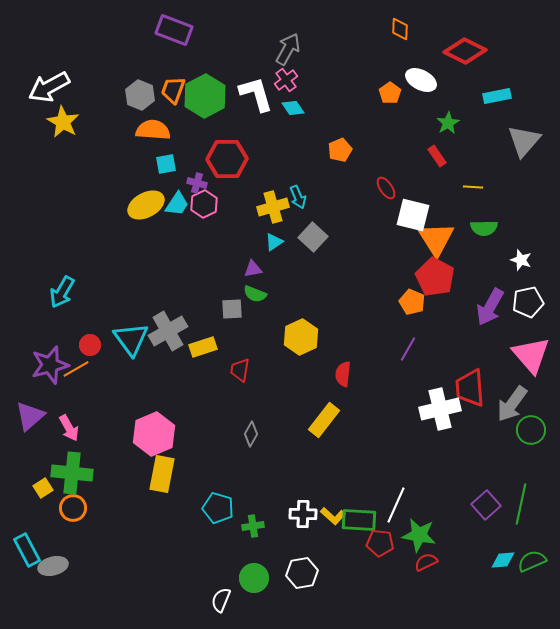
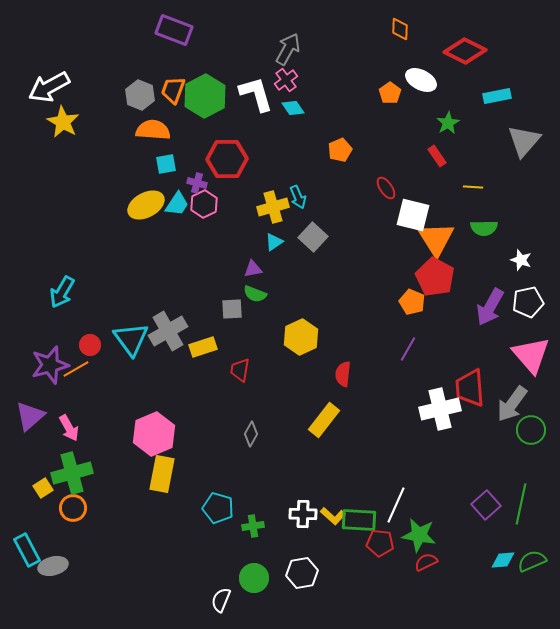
green cross at (72, 473): rotated 21 degrees counterclockwise
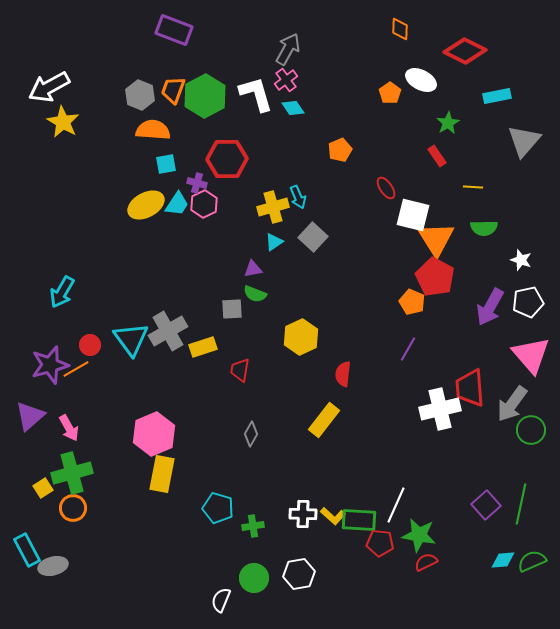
white hexagon at (302, 573): moved 3 px left, 1 px down
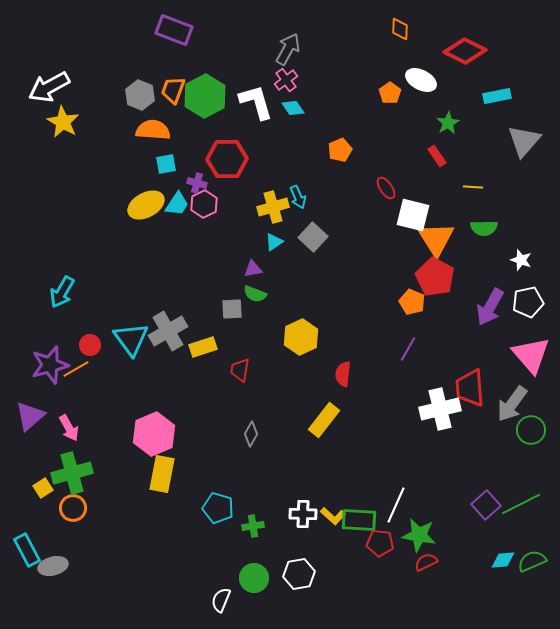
white L-shape at (256, 94): moved 8 px down
green line at (521, 504): rotated 51 degrees clockwise
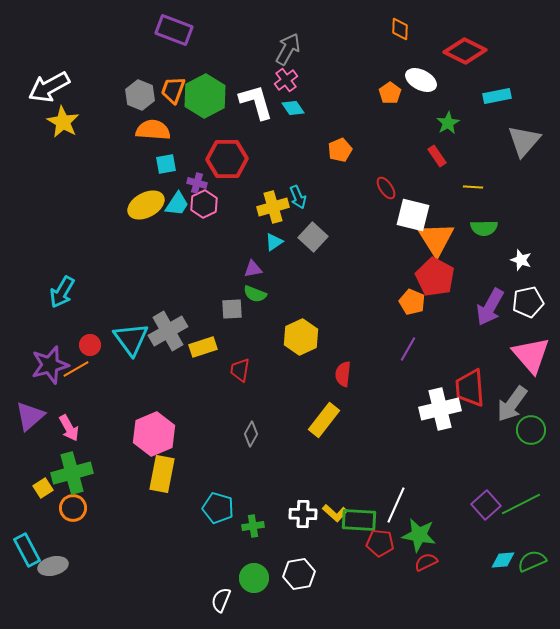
yellow L-shape at (333, 516): moved 2 px right, 3 px up
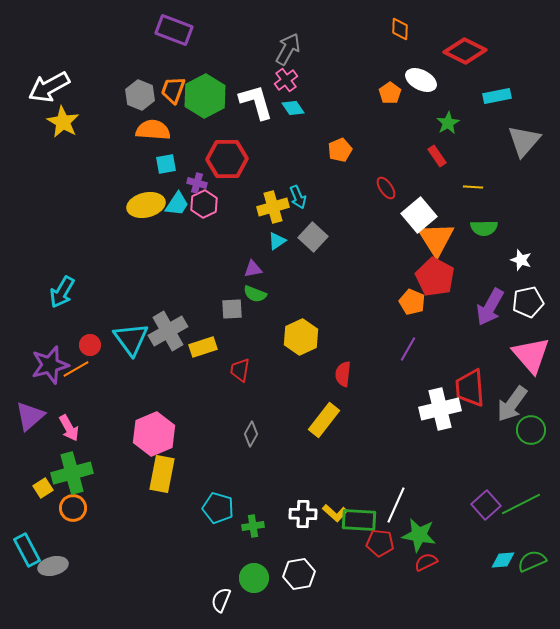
yellow ellipse at (146, 205): rotated 15 degrees clockwise
white square at (413, 215): moved 6 px right; rotated 36 degrees clockwise
cyan triangle at (274, 242): moved 3 px right, 1 px up
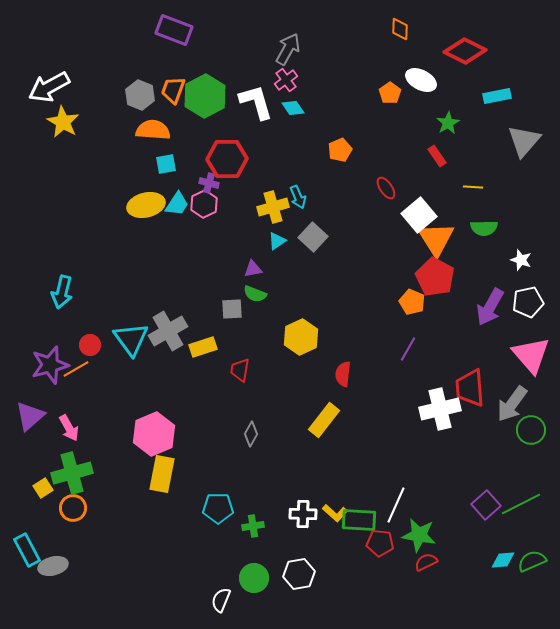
purple cross at (197, 183): moved 12 px right
cyan arrow at (62, 292): rotated 16 degrees counterclockwise
cyan pentagon at (218, 508): rotated 16 degrees counterclockwise
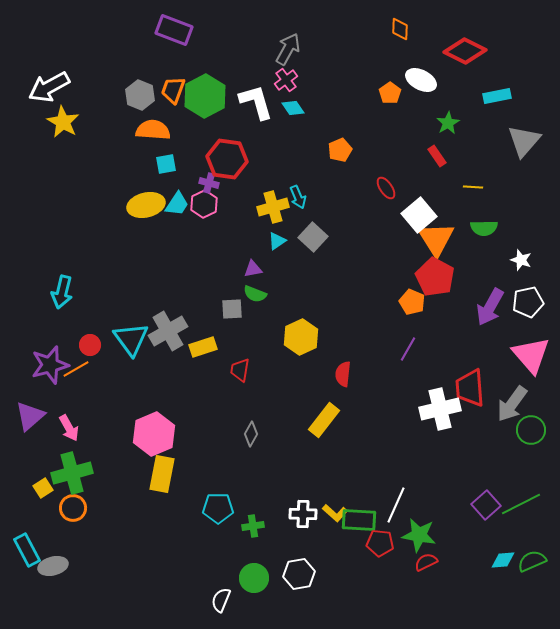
red hexagon at (227, 159): rotated 9 degrees clockwise
